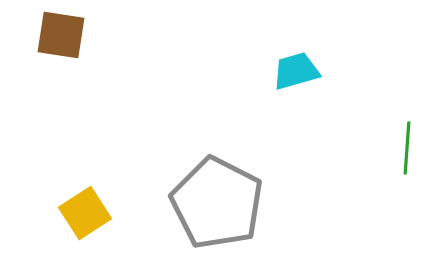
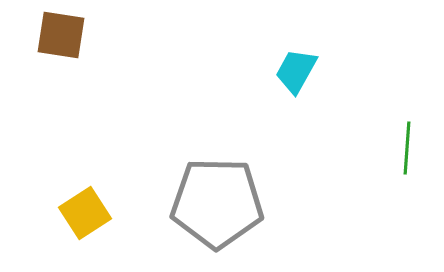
cyan trapezoid: rotated 45 degrees counterclockwise
gray pentagon: rotated 26 degrees counterclockwise
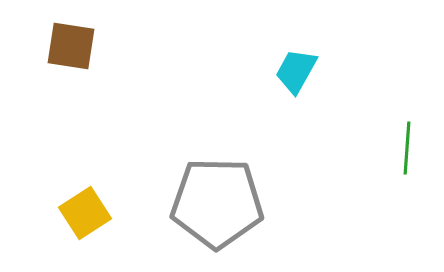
brown square: moved 10 px right, 11 px down
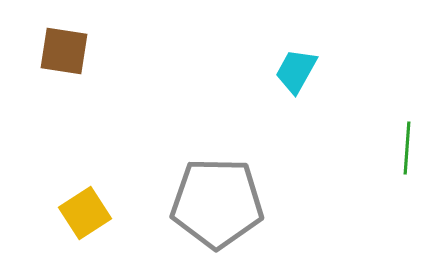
brown square: moved 7 px left, 5 px down
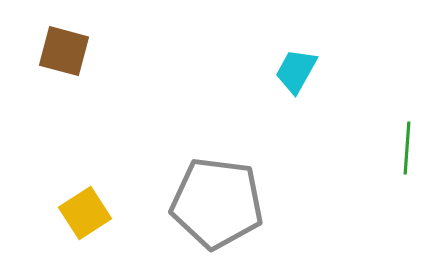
brown square: rotated 6 degrees clockwise
gray pentagon: rotated 6 degrees clockwise
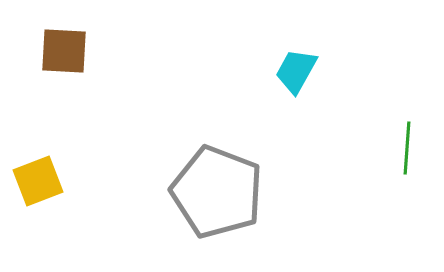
brown square: rotated 12 degrees counterclockwise
gray pentagon: moved 11 px up; rotated 14 degrees clockwise
yellow square: moved 47 px left, 32 px up; rotated 12 degrees clockwise
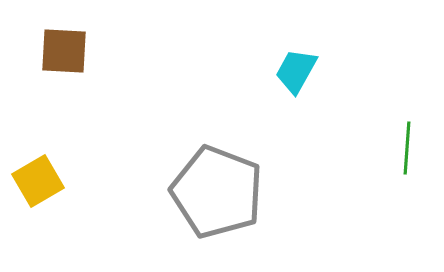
yellow square: rotated 9 degrees counterclockwise
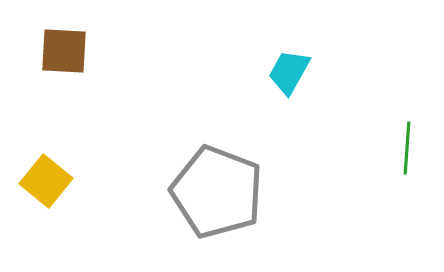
cyan trapezoid: moved 7 px left, 1 px down
yellow square: moved 8 px right; rotated 21 degrees counterclockwise
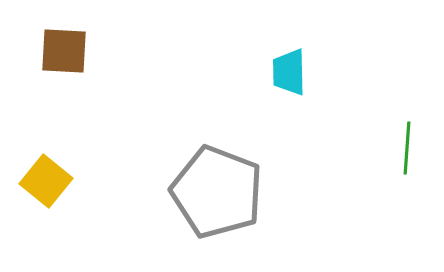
cyan trapezoid: rotated 30 degrees counterclockwise
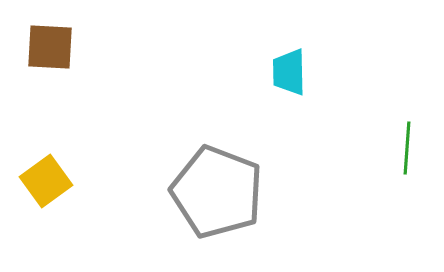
brown square: moved 14 px left, 4 px up
yellow square: rotated 15 degrees clockwise
